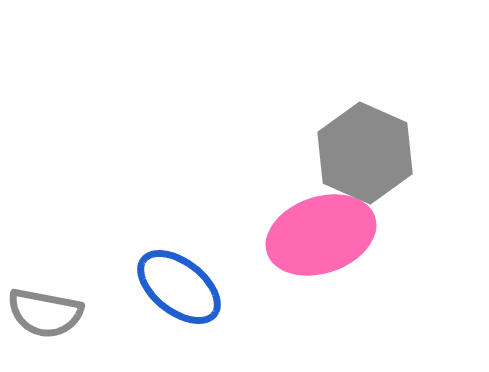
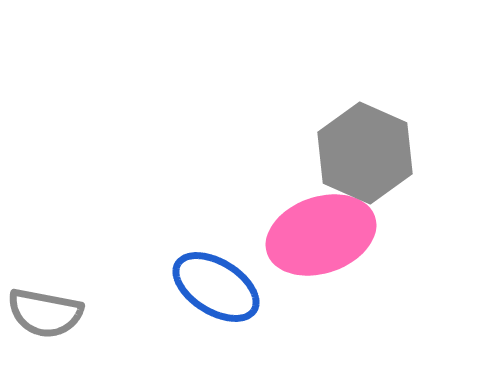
blue ellipse: moved 37 px right; rotated 6 degrees counterclockwise
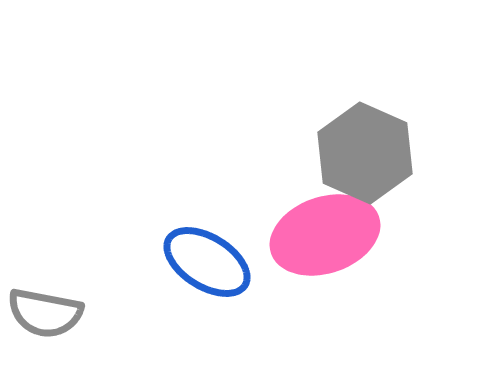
pink ellipse: moved 4 px right
blue ellipse: moved 9 px left, 25 px up
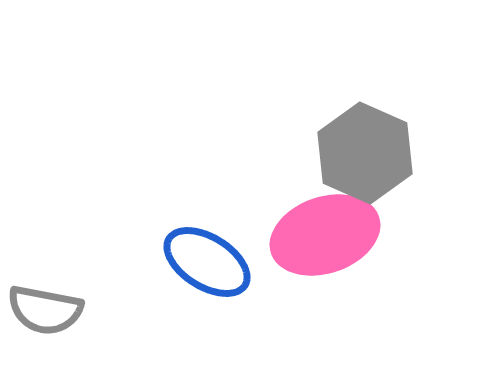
gray semicircle: moved 3 px up
